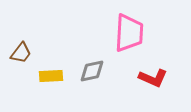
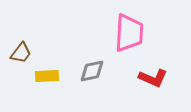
yellow rectangle: moved 4 px left
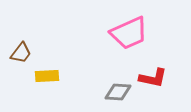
pink trapezoid: rotated 63 degrees clockwise
gray diamond: moved 26 px right, 21 px down; rotated 16 degrees clockwise
red L-shape: rotated 12 degrees counterclockwise
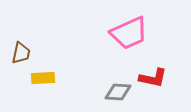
brown trapezoid: rotated 25 degrees counterclockwise
yellow rectangle: moved 4 px left, 2 px down
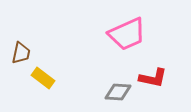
pink trapezoid: moved 2 px left, 1 px down
yellow rectangle: rotated 40 degrees clockwise
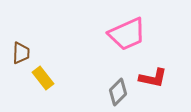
brown trapezoid: rotated 10 degrees counterclockwise
yellow rectangle: rotated 15 degrees clockwise
gray diamond: rotated 48 degrees counterclockwise
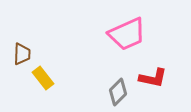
brown trapezoid: moved 1 px right, 1 px down
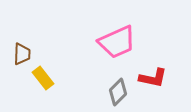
pink trapezoid: moved 10 px left, 8 px down
